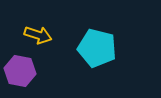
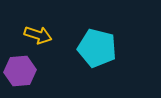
purple hexagon: rotated 16 degrees counterclockwise
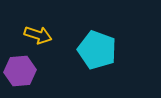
cyan pentagon: moved 2 px down; rotated 6 degrees clockwise
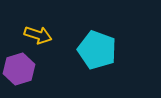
purple hexagon: moved 1 px left, 2 px up; rotated 12 degrees counterclockwise
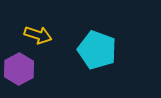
purple hexagon: rotated 12 degrees counterclockwise
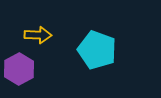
yellow arrow: rotated 16 degrees counterclockwise
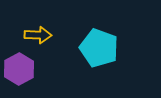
cyan pentagon: moved 2 px right, 2 px up
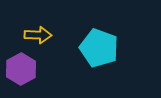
purple hexagon: moved 2 px right
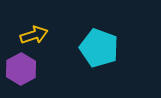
yellow arrow: moved 4 px left; rotated 20 degrees counterclockwise
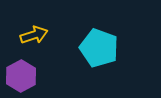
purple hexagon: moved 7 px down
